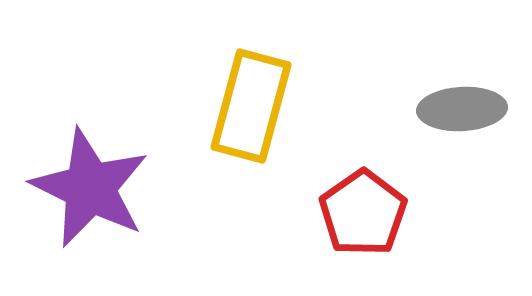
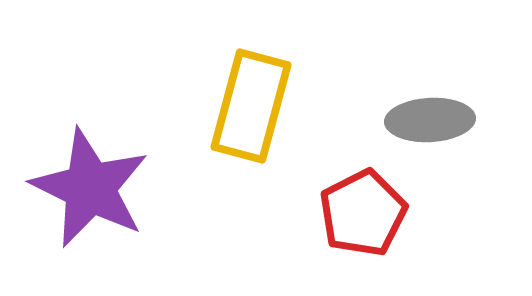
gray ellipse: moved 32 px left, 11 px down
red pentagon: rotated 8 degrees clockwise
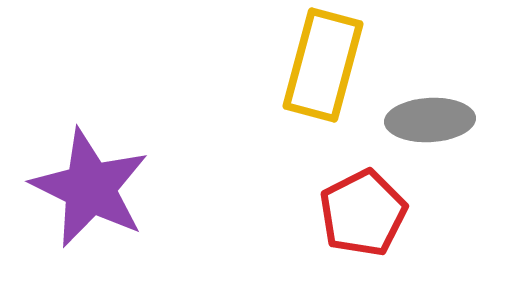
yellow rectangle: moved 72 px right, 41 px up
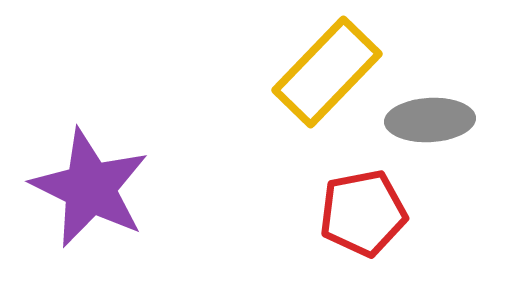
yellow rectangle: moved 4 px right, 7 px down; rotated 29 degrees clockwise
red pentagon: rotated 16 degrees clockwise
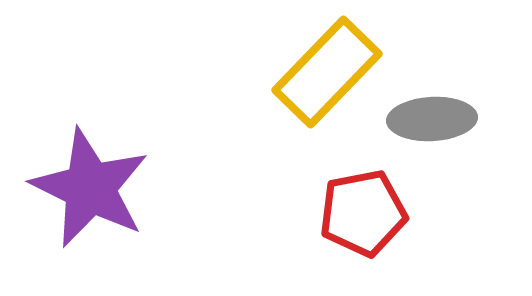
gray ellipse: moved 2 px right, 1 px up
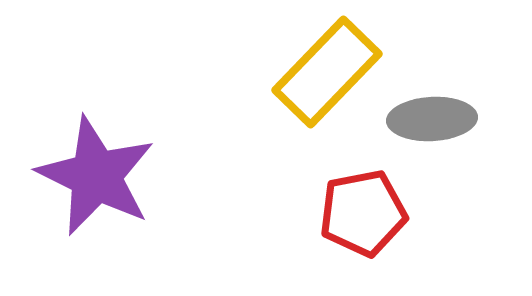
purple star: moved 6 px right, 12 px up
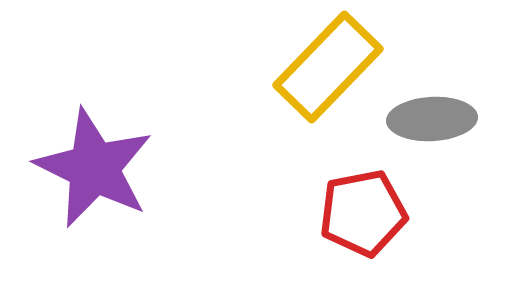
yellow rectangle: moved 1 px right, 5 px up
purple star: moved 2 px left, 8 px up
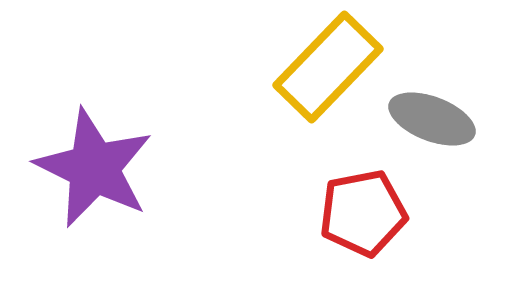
gray ellipse: rotated 24 degrees clockwise
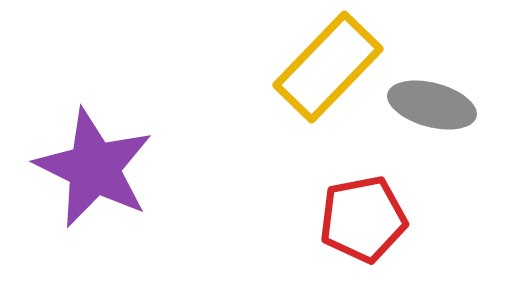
gray ellipse: moved 14 px up; rotated 6 degrees counterclockwise
red pentagon: moved 6 px down
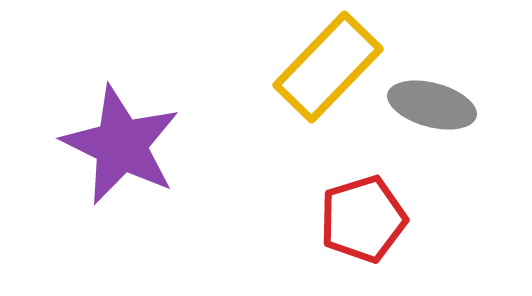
purple star: moved 27 px right, 23 px up
red pentagon: rotated 6 degrees counterclockwise
